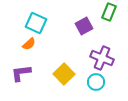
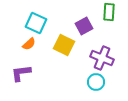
green rectangle: rotated 18 degrees counterclockwise
yellow square: moved 29 px up; rotated 20 degrees counterclockwise
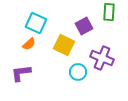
cyan circle: moved 18 px left, 10 px up
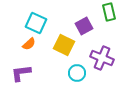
green rectangle: rotated 18 degrees counterclockwise
cyan circle: moved 1 px left, 1 px down
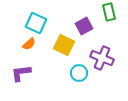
cyan circle: moved 2 px right
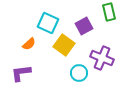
cyan square: moved 12 px right
yellow square: rotated 10 degrees clockwise
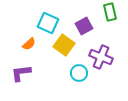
green rectangle: moved 1 px right
purple cross: moved 1 px left, 1 px up
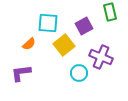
cyan square: rotated 20 degrees counterclockwise
yellow square: rotated 15 degrees clockwise
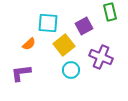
cyan circle: moved 8 px left, 3 px up
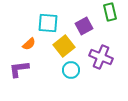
yellow square: moved 1 px down
purple L-shape: moved 2 px left, 4 px up
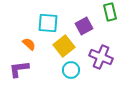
orange semicircle: rotated 96 degrees counterclockwise
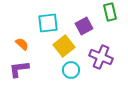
cyan square: rotated 10 degrees counterclockwise
orange semicircle: moved 7 px left
